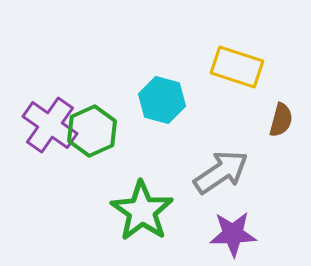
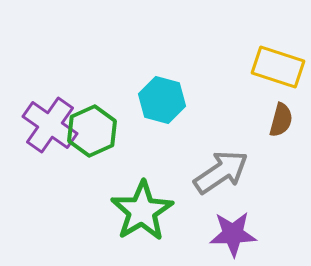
yellow rectangle: moved 41 px right
green star: rotated 6 degrees clockwise
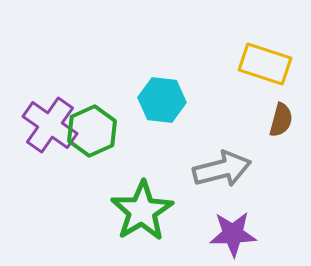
yellow rectangle: moved 13 px left, 3 px up
cyan hexagon: rotated 9 degrees counterclockwise
gray arrow: moved 1 px right, 3 px up; rotated 20 degrees clockwise
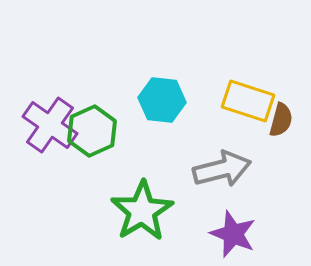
yellow rectangle: moved 17 px left, 37 px down
purple star: rotated 24 degrees clockwise
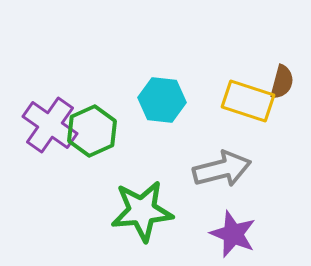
brown semicircle: moved 1 px right, 38 px up
green star: rotated 26 degrees clockwise
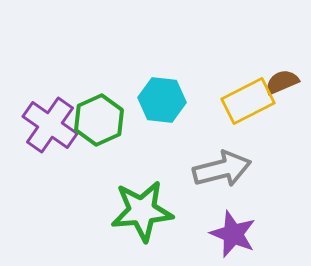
brown semicircle: rotated 128 degrees counterclockwise
yellow rectangle: rotated 45 degrees counterclockwise
green hexagon: moved 7 px right, 11 px up
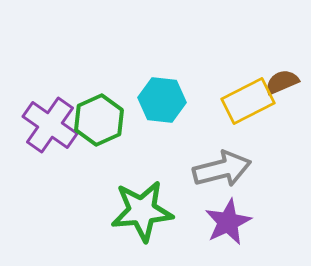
purple star: moved 5 px left, 12 px up; rotated 24 degrees clockwise
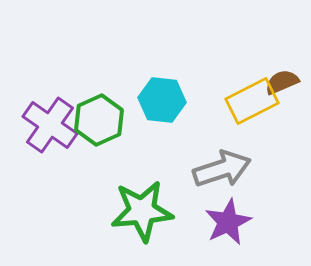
yellow rectangle: moved 4 px right
gray arrow: rotated 4 degrees counterclockwise
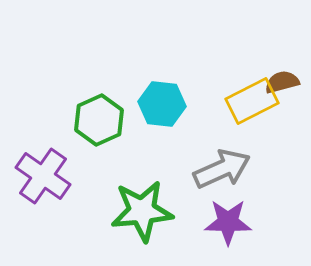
brown semicircle: rotated 8 degrees clockwise
cyan hexagon: moved 4 px down
purple cross: moved 7 px left, 51 px down
gray arrow: rotated 6 degrees counterclockwise
purple star: rotated 27 degrees clockwise
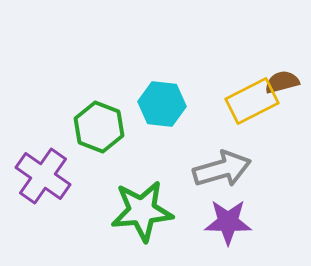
green hexagon: moved 7 px down; rotated 15 degrees counterclockwise
gray arrow: rotated 8 degrees clockwise
